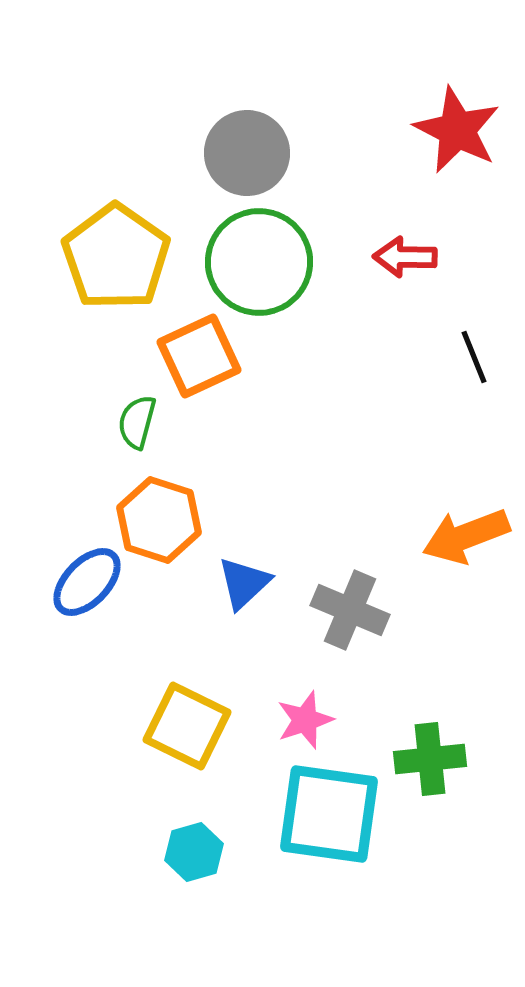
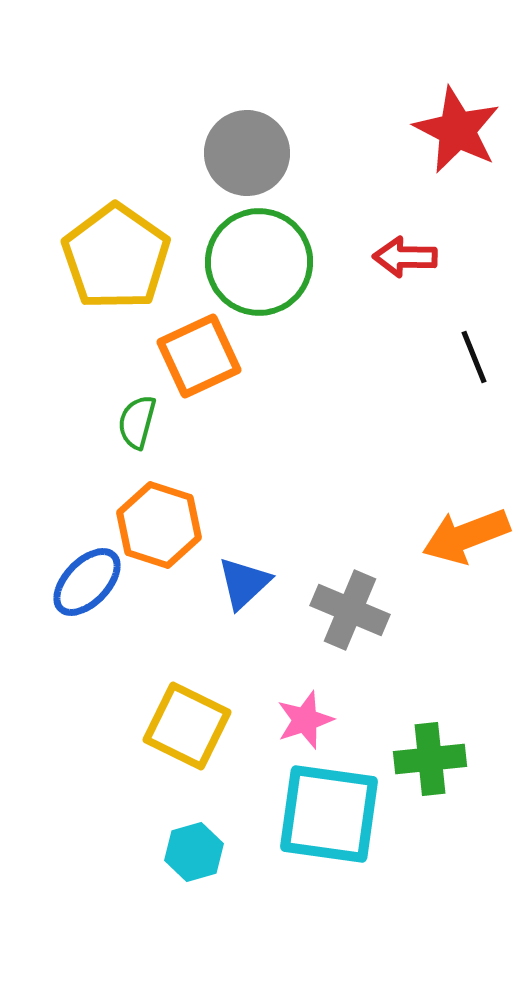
orange hexagon: moved 5 px down
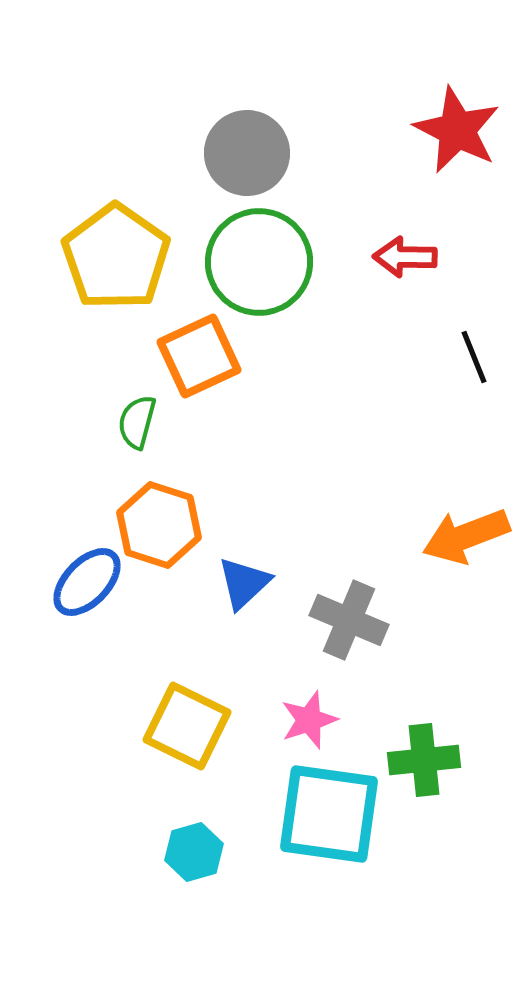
gray cross: moved 1 px left, 10 px down
pink star: moved 4 px right
green cross: moved 6 px left, 1 px down
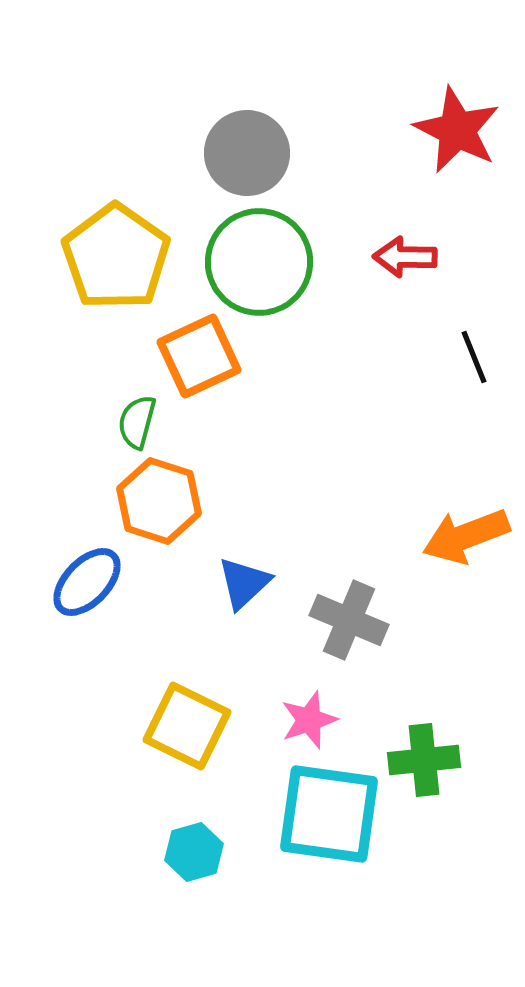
orange hexagon: moved 24 px up
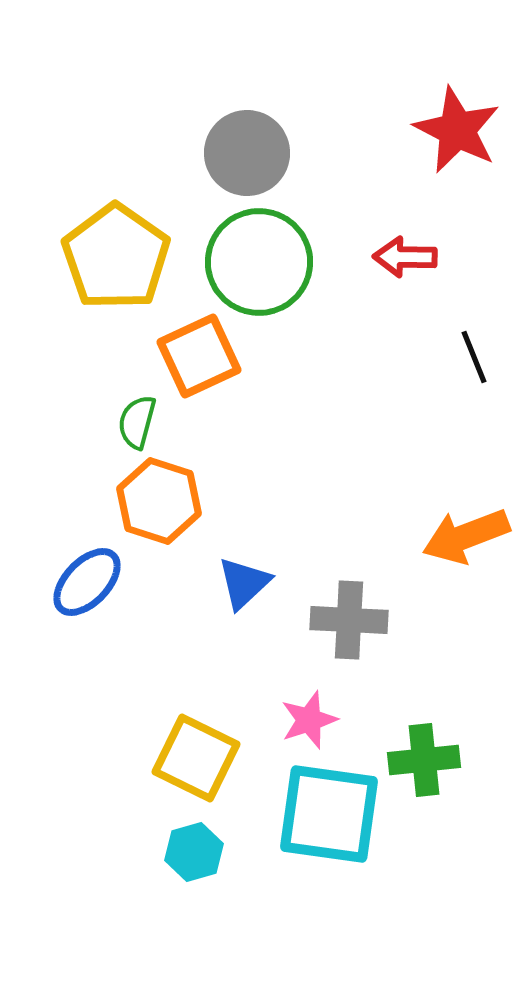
gray cross: rotated 20 degrees counterclockwise
yellow square: moved 9 px right, 32 px down
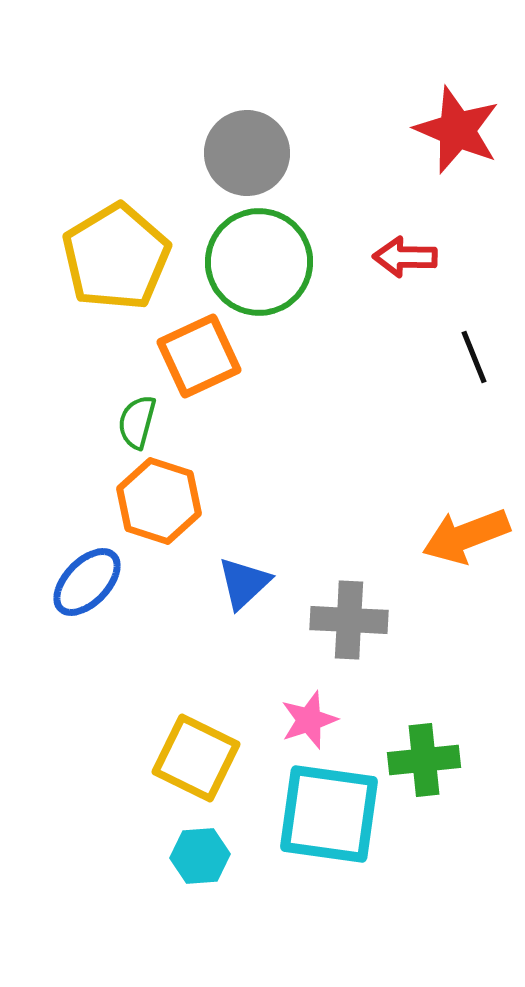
red star: rotated 4 degrees counterclockwise
yellow pentagon: rotated 6 degrees clockwise
cyan hexagon: moved 6 px right, 4 px down; rotated 12 degrees clockwise
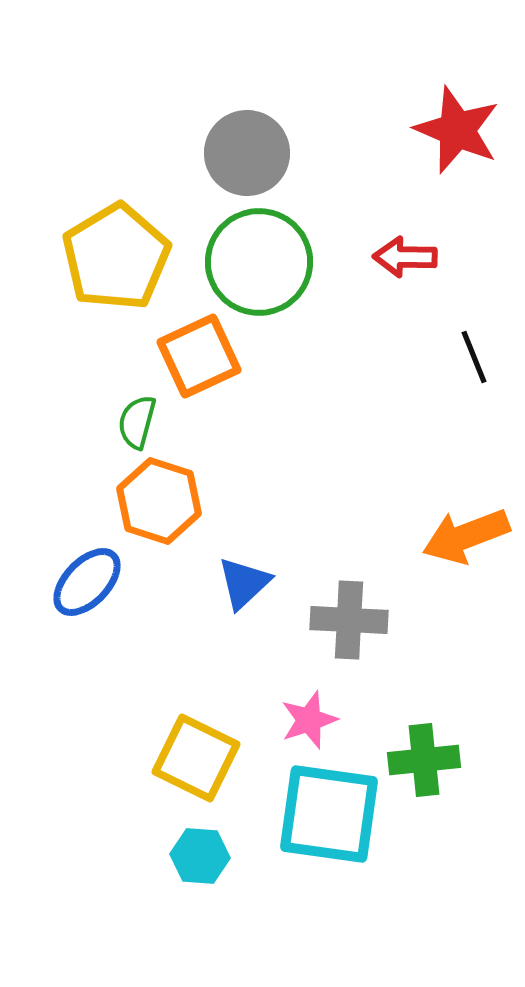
cyan hexagon: rotated 8 degrees clockwise
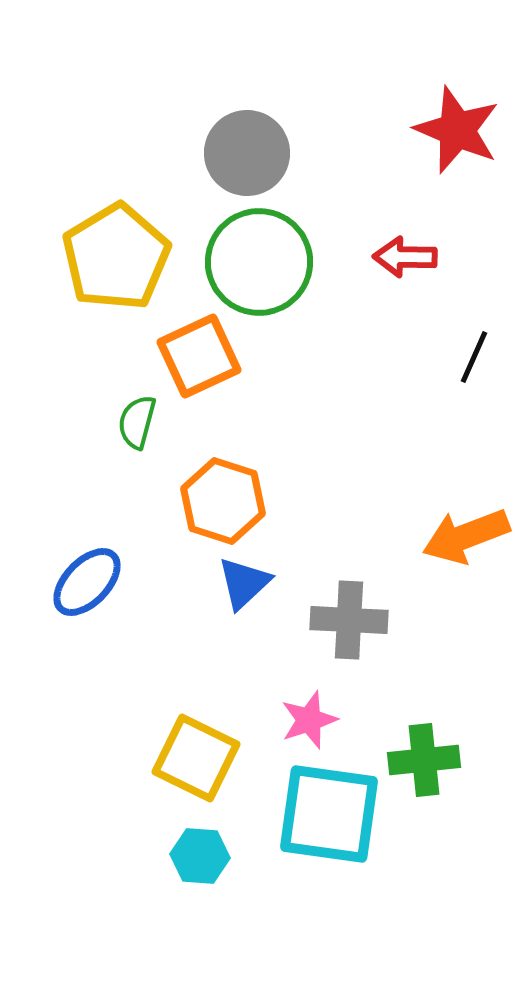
black line: rotated 46 degrees clockwise
orange hexagon: moved 64 px right
